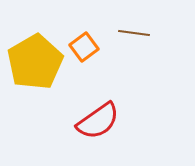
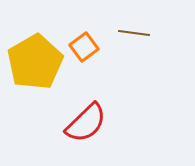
red semicircle: moved 12 px left, 2 px down; rotated 9 degrees counterclockwise
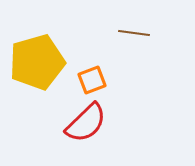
orange square: moved 8 px right, 33 px down; rotated 16 degrees clockwise
yellow pentagon: moved 2 px right; rotated 14 degrees clockwise
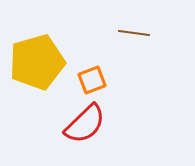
red semicircle: moved 1 px left, 1 px down
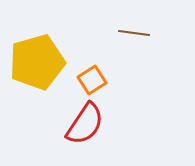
orange square: rotated 12 degrees counterclockwise
red semicircle: rotated 12 degrees counterclockwise
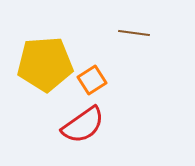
yellow pentagon: moved 8 px right, 2 px down; rotated 12 degrees clockwise
red semicircle: moved 2 px left, 1 px down; rotated 21 degrees clockwise
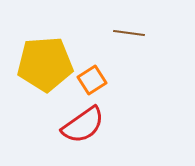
brown line: moved 5 px left
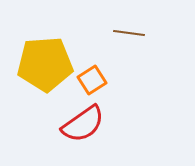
red semicircle: moved 1 px up
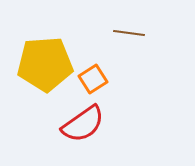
orange square: moved 1 px right, 1 px up
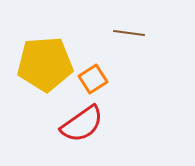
red semicircle: moved 1 px left
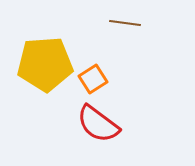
brown line: moved 4 px left, 10 px up
red semicircle: moved 16 px right; rotated 72 degrees clockwise
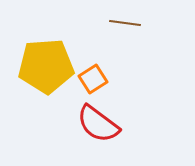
yellow pentagon: moved 1 px right, 2 px down
